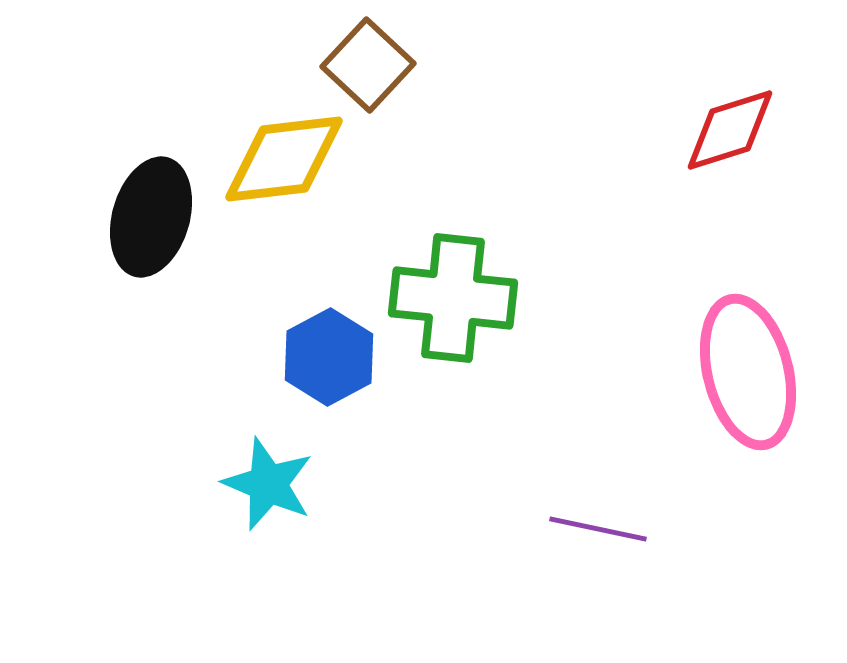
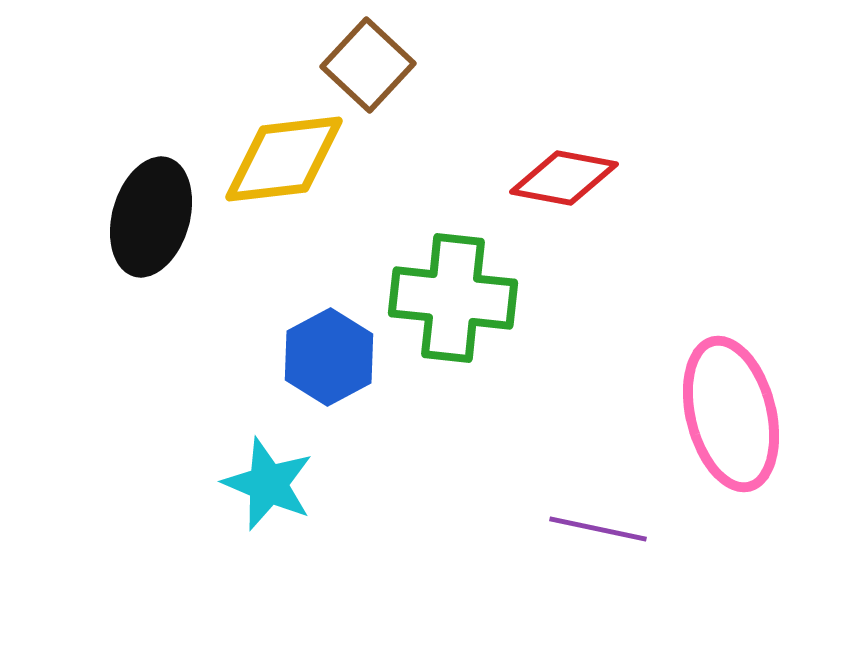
red diamond: moved 166 px left, 48 px down; rotated 28 degrees clockwise
pink ellipse: moved 17 px left, 42 px down
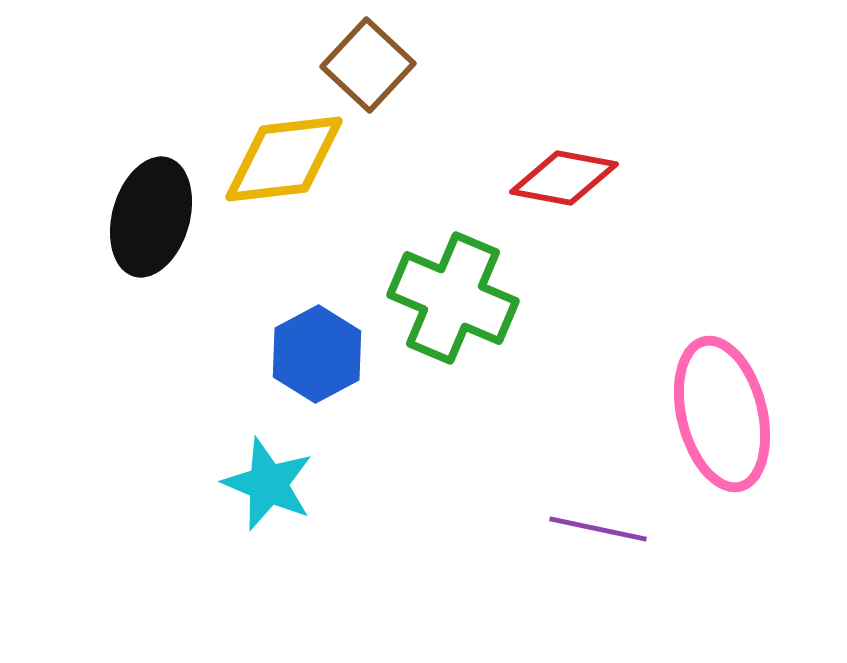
green cross: rotated 17 degrees clockwise
blue hexagon: moved 12 px left, 3 px up
pink ellipse: moved 9 px left
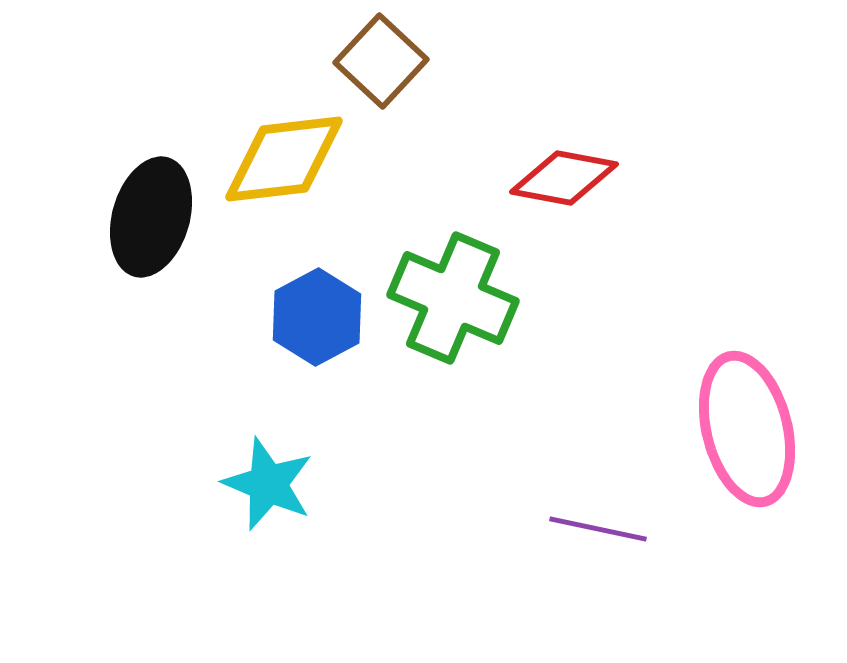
brown square: moved 13 px right, 4 px up
blue hexagon: moved 37 px up
pink ellipse: moved 25 px right, 15 px down
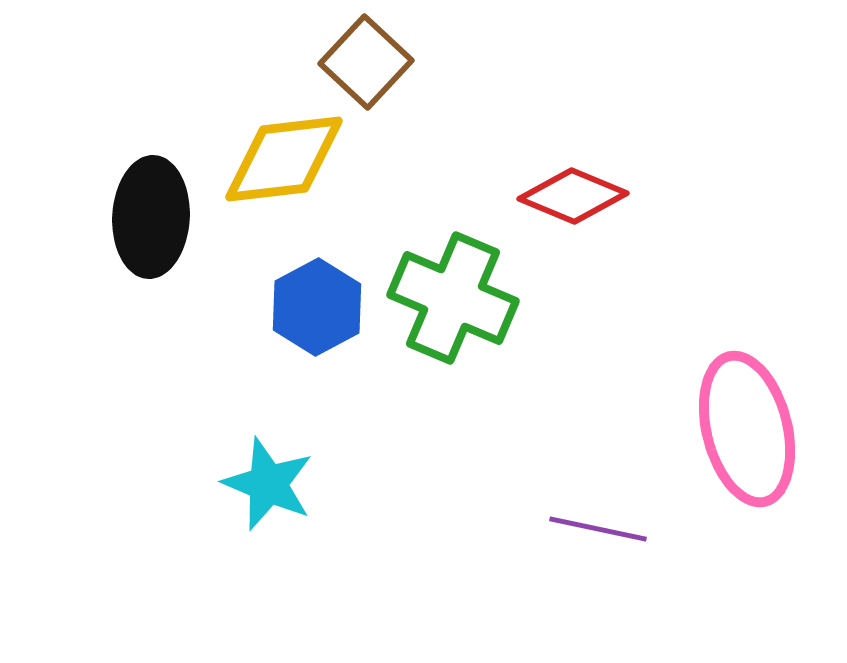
brown square: moved 15 px left, 1 px down
red diamond: moved 9 px right, 18 px down; rotated 12 degrees clockwise
black ellipse: rotated 13 degrees counterclockwise
blue hexagon: moved 10 px up
